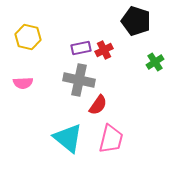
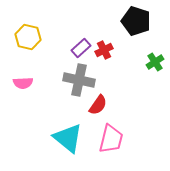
purple rectangle: rotated 30 degrees counterclockwise
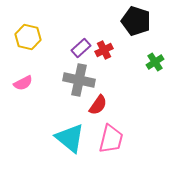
pink semicircle: rotated 24 degrees counterclockwise
cyan triangle: moved 2 px right
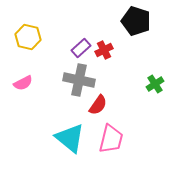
green cross: moved 22 px down
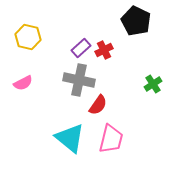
black pentagon: rotated 8 degrees clockwise
green cross: moved 2 px left
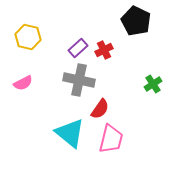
purple rectangle: moved 3 px left
red semicircle: moved 2 px right, 4 px down
cyan triangle: moved 5 px up
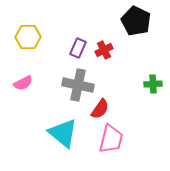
yellow hexagon: rotated 15 degrees counterclockwise
purple rectangle: rotated 24 degrees counterclockwise
gray cross: moved 1 px left, 5 px down
green cross: rotated 30 degrees clockwise
cyan triangle: moved 7 px left
